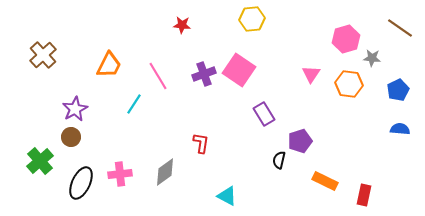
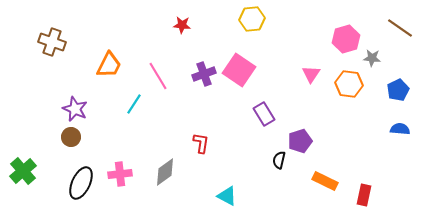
brown cross: moved 9 px right, 13 px up; rotated 28 degrees counterclockwise
purple star: rotated 20 degrees counterclockwise
green cross: moved 17 px left, 10 px down
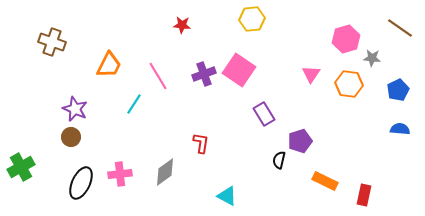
green cross: moved 2 px left, 4 px up; rotated 12 degrees clockwise
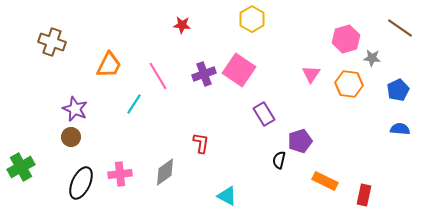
yellow hexagon: rotated 25 degrees counterclockwise
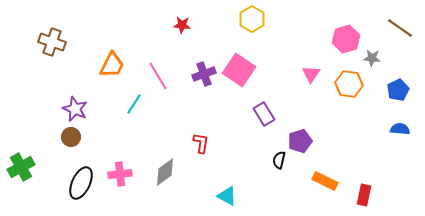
orange trapezoid: moved 3 px right
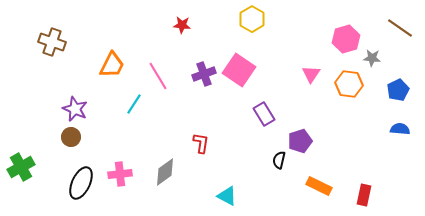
orange rectangle: moved 6 px left, 5 px down
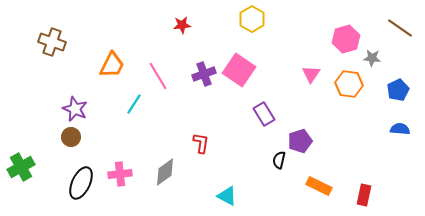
red star: rotated 12 degrees counterclockwise
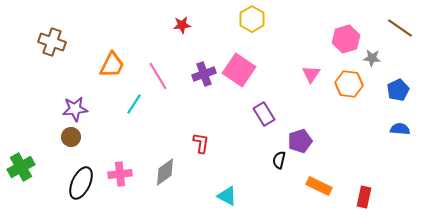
purple star: rotated 30 degrees counterclockwise
red rectangle: moved 2 px down
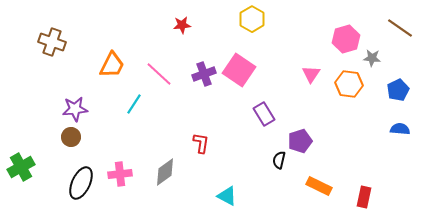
pink line: moved 1 px right, 2 px up; rotated 16 degrees counterclockwise
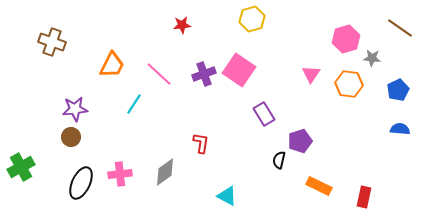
yellow hexagon: rotated 15 degrees clockwise
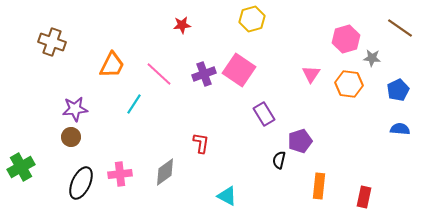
orange rectangle: rotated 70 degrees clockwise
